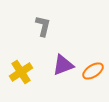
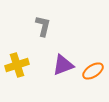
yellow cross: moved 4 px left, 7 px up; rotated 15 degrees clockwise
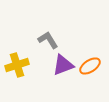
gray L-shape: moved 5 px right, 14 px down; rotated 45 degrees counterclockwise
orange ellipse: moved 3 px left, 5 px up
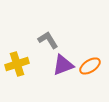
yellow cross: moved 1 px up
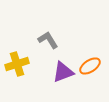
purple triangle: moved 7 px down
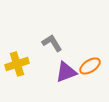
gray L-shape: moved 4 px right, 3 px down
purple triangle: moved 3 px right
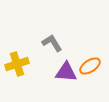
purple triangle: rotated 25 degrees clockwise
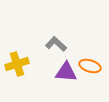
gray L-shape: moved 4 px right, 1 px down; rotated 15 degrees counterclockwise
orange ellipse: rotated 50 degrees clockwise
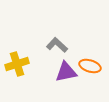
gray L-shape: moved 1 px right, 1 px down
purple triangle: rotated 15 degrees counterclockwise
